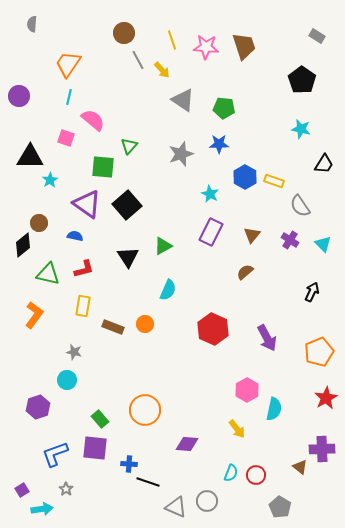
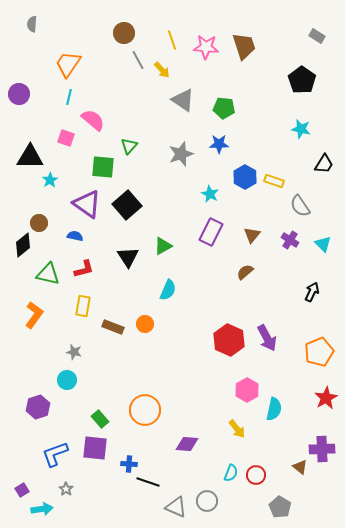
purple circle at (19, 96): moved 2 px up
red hexagon at (213, 329): moved 16 px right, 11 px down
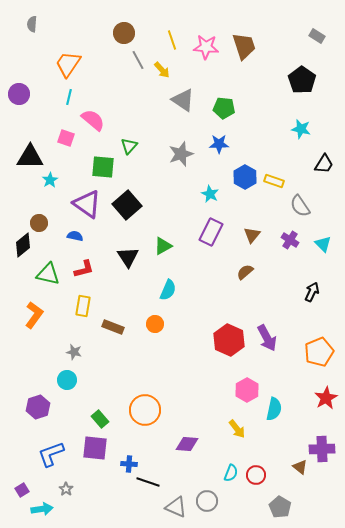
orange circle at (145, 324): moved 10 px right
blue L-shape at (55, 454): moved 4 px left
